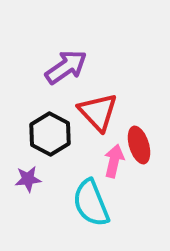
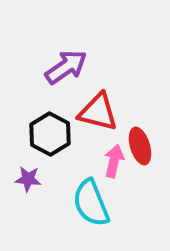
red triangle: rotated 33 degrees counterclockwise
red ellipse: moved 1 px right, 1 px down
purple star: rotated 12 degrees clockwise
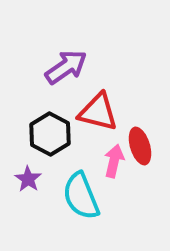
purple star: rotated 28 degrees clockwise
cyan semicircle: moved 10 px left, 7 px up
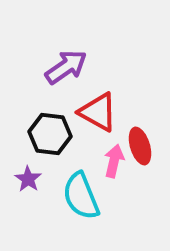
red triangle: rotated 15 degrees clockwise
black hexagon: rotated 21 degrees counterclockwise
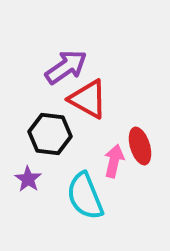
red triangle: moved 10 px left, 13 px up
cyan semicircle: moved 4 px right
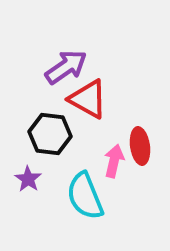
red ellipse: rotated 9 degrees clockwise
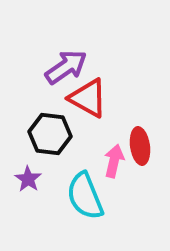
red triangle: moved 1 px up
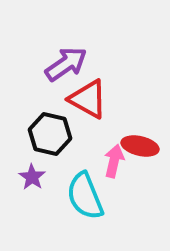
purple arrow: moved 3 px up
red triangle: moved 1 px down
black hexagon: rotated 6 degrees clockwise
red ellipse: rotated 69 degrees counterclockwise
purple star: moved 4 px right, 2 px up
